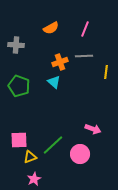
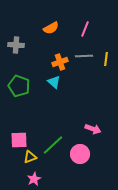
yellow line: moved 13 px up
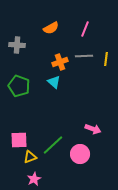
gray cross: moved 1 px right
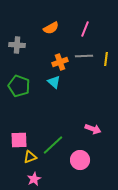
pink circle: moved 6 px down
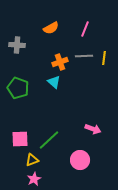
yellow line: moved 2 px left, 1 px up
green pentagon: moved 1 px left, 2 px down
pink square: moved 1 px right, 1 px up
green line: moved 4 px left, 5 px up
yellow triangle: moved 2 px right, 3 px down
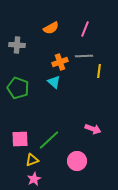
yellow line: moved 5 px left, 13 px down
pink circle: moved 3 px left, 1 px down
